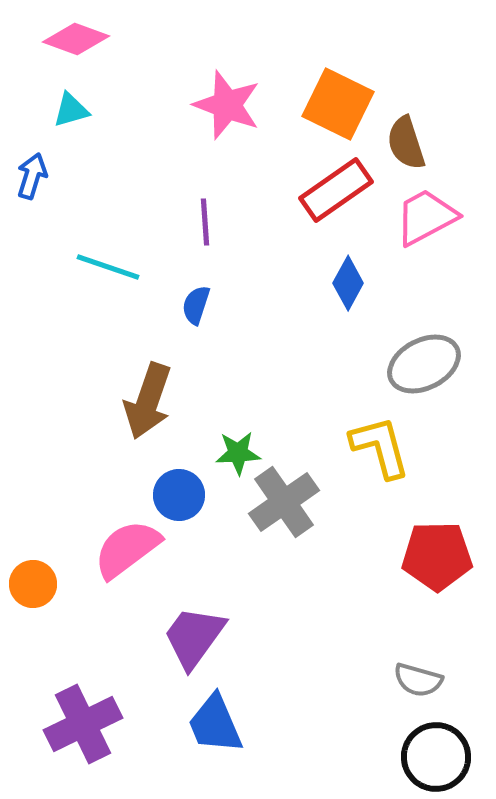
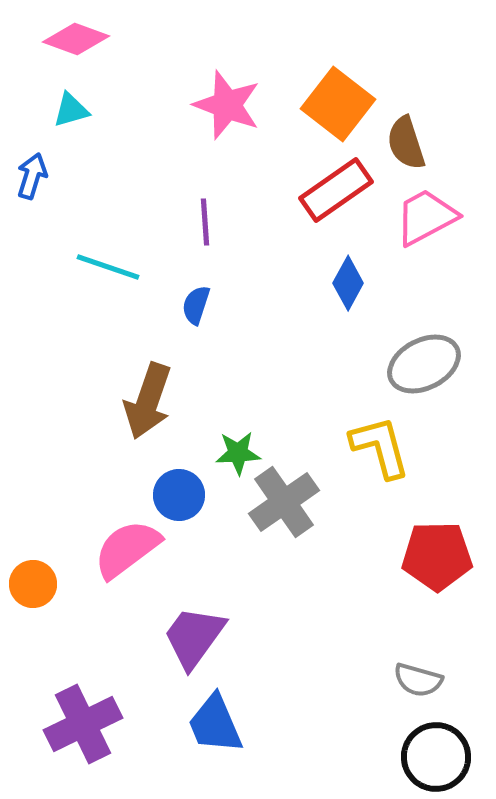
orange square: rotated 12 degrees clockwise
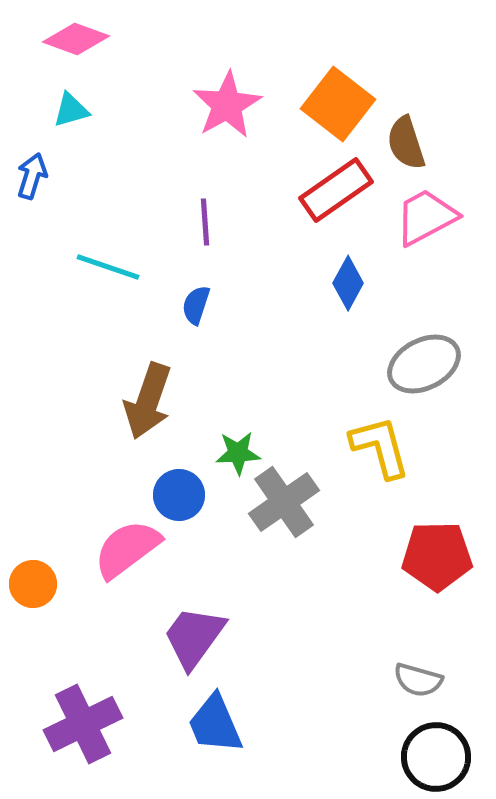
pink star: rotated 22 degrees clockwise
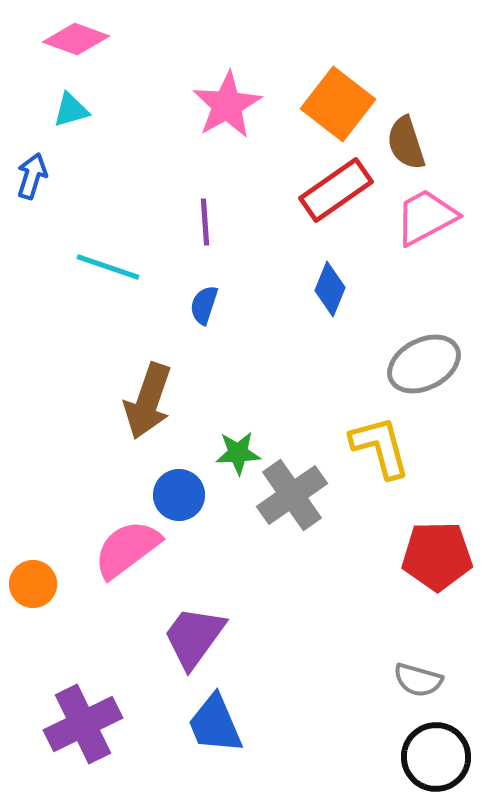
blue diamond: moved 18 px left, 6 px down; rotated 6 degrees counterclockwise
blue semicircle: moved 8 px right
gray cross: moved 8 px right, 7 px up
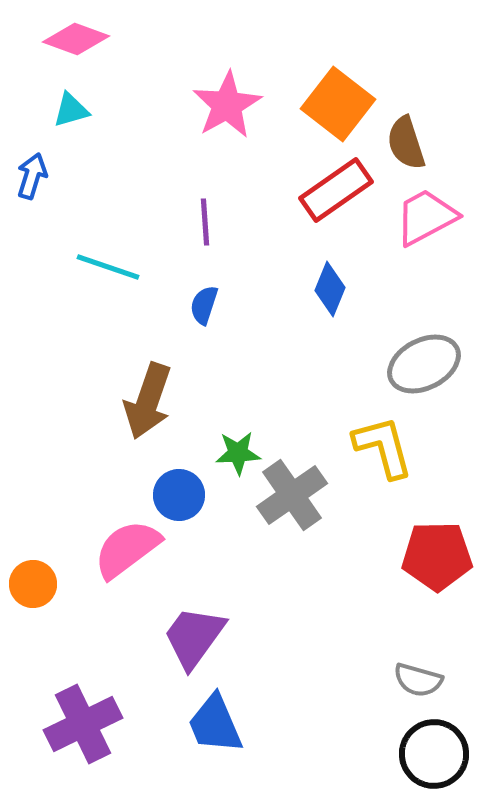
yellow L-shape: moved 3 px right
black circle: moved 2 px left, 3 px up
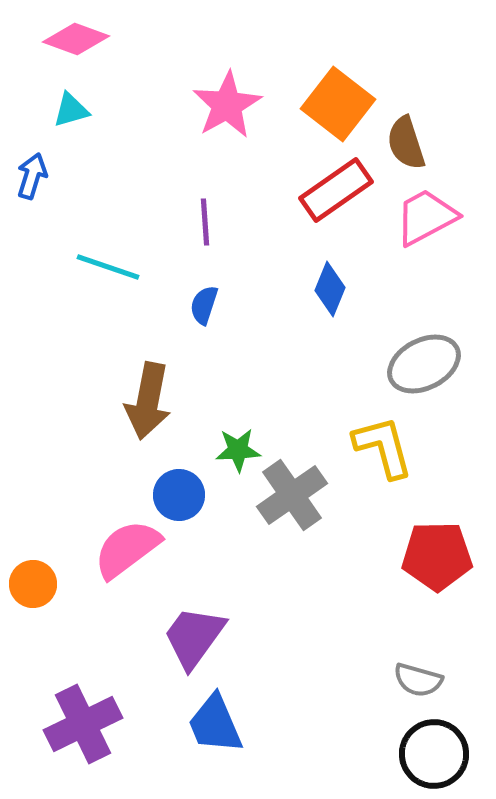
brown arrow: rotated 8 degrees counterclockwise
green star: moved 3 px up
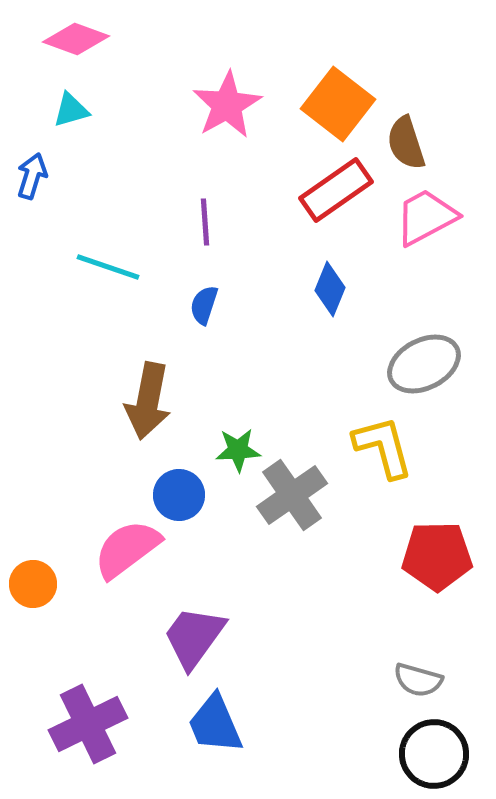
purple cross: moved 5 px right
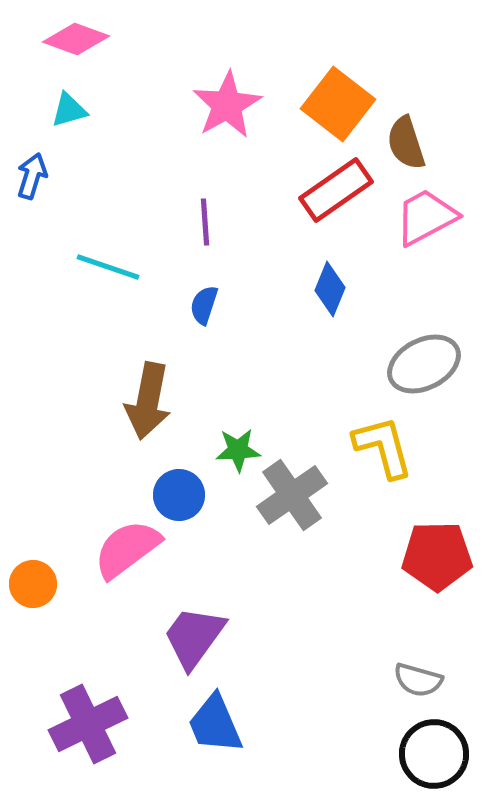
cyan triangle: moved 2 px left
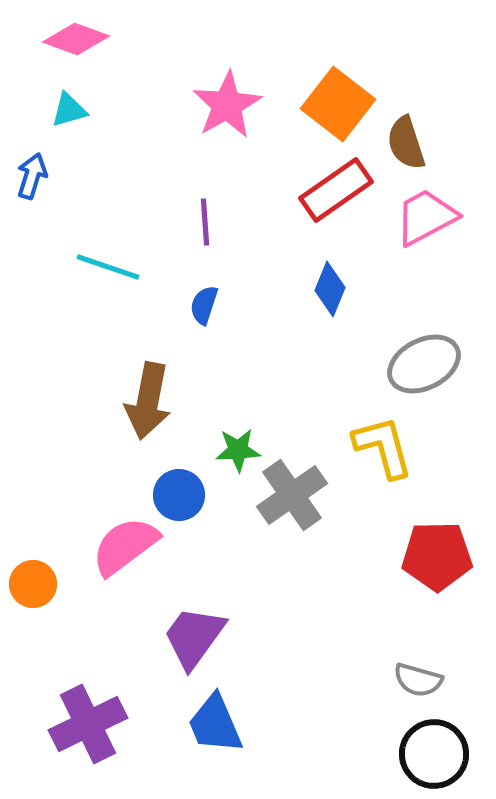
pink semicircle: moved 2 px left, 3 px up
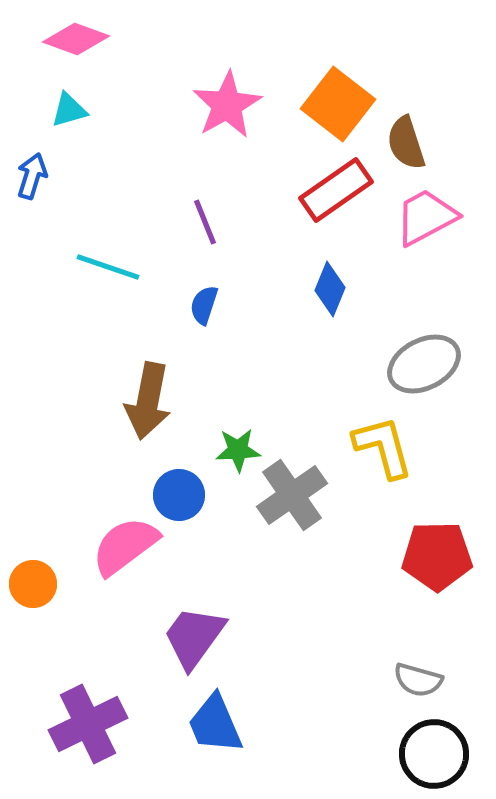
purple line: rotated 18 degrees counterclockwise
